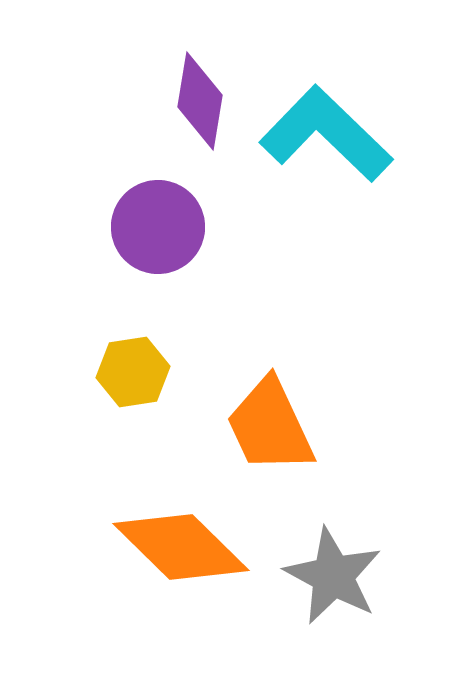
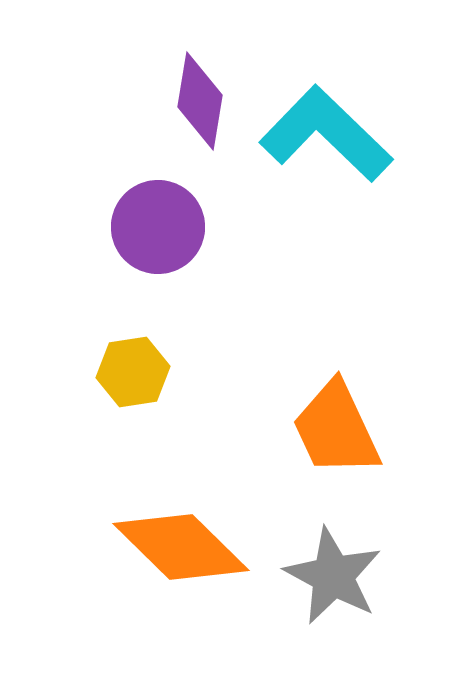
orange trapezoid: moved 66 px right, 3 px down
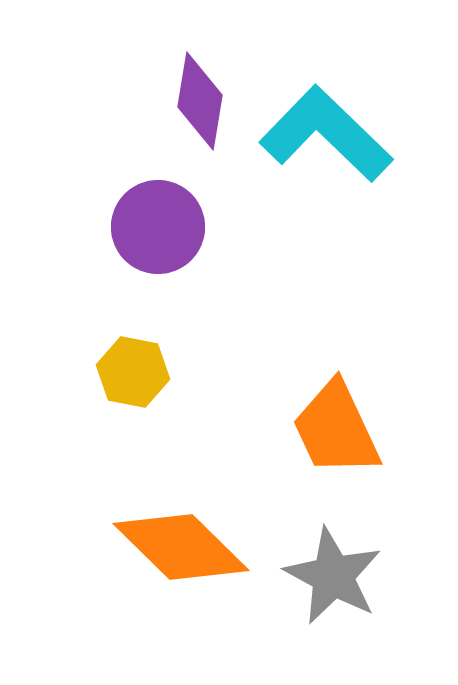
yellow hexagon: rotated 20 degrees clockwise
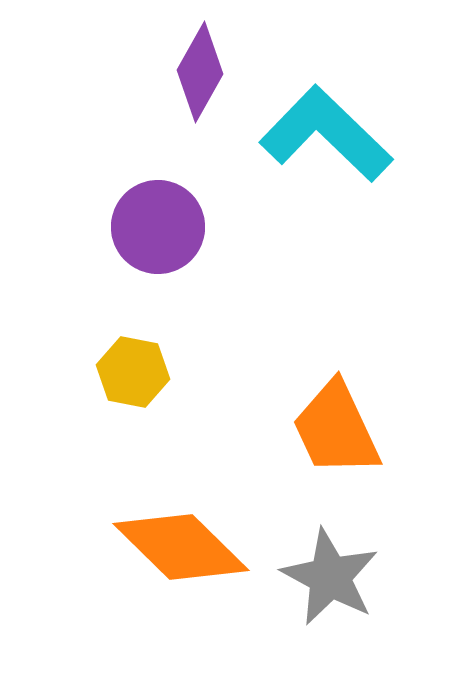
purple diamond: moved 29 px up; rotated 20 degrees clockwise
gray star: moved 3 px left, 1 px down
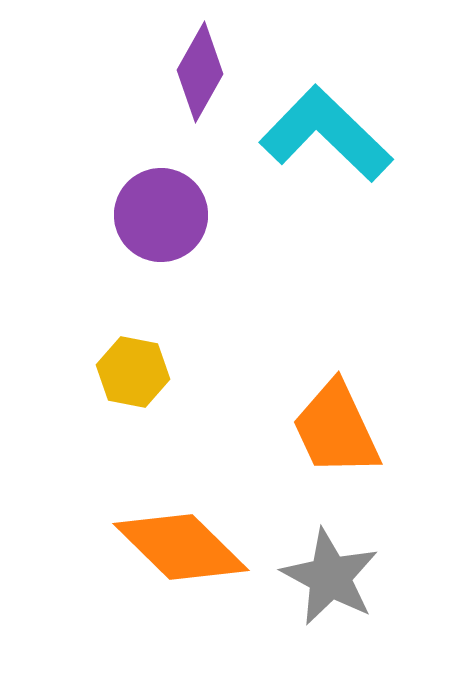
purple circle: moved 3 px right, 12 px up
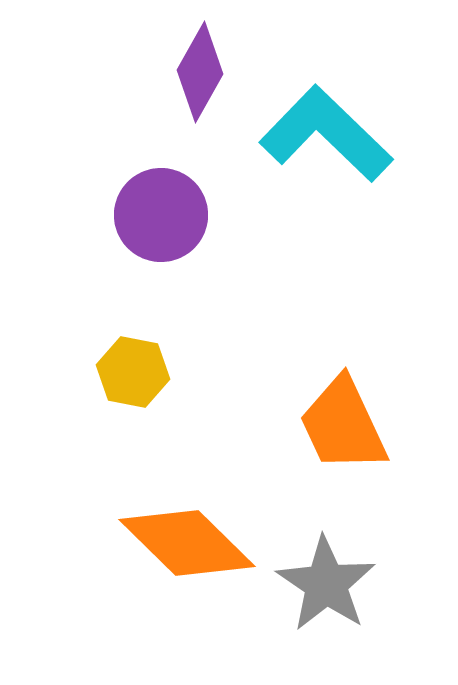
orange trapezoid: moved 7 px right, 4 px up
orange diamond: moved 6 px right, 4 px up
gray star: moved 4 px left, 7 px down; rotated 6 degrees clockwise
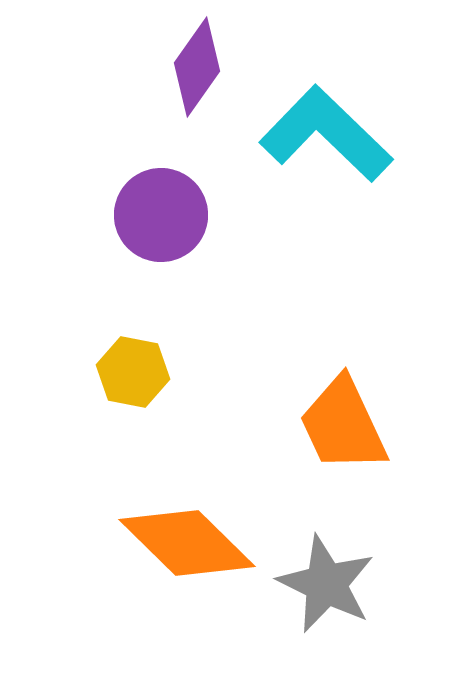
purple diamond: moved 3 px left, 5 px up; rotated 6 degrees clockwise
gray star: rotated 8 degrees counterclockwise
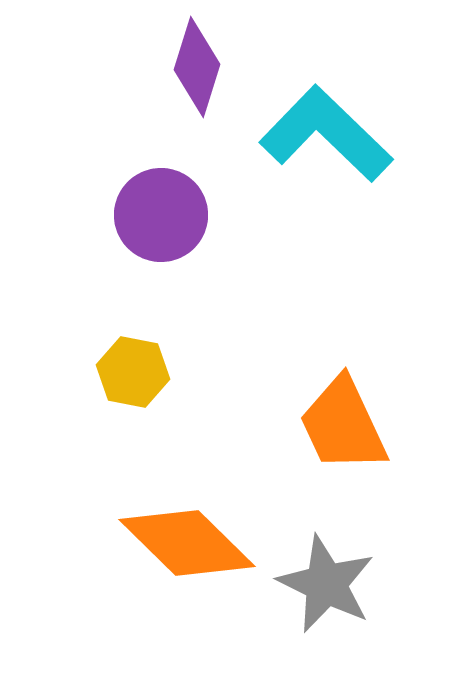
purple diamond: rotated 18 degrees counterclockwise
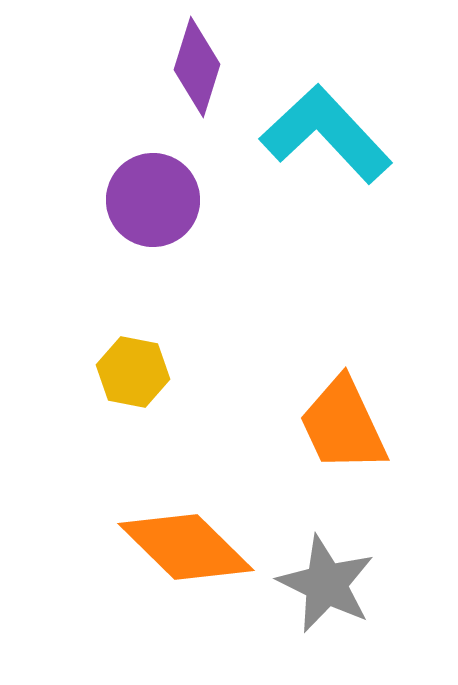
cyan L-shape: rotated 3 degrees clockwise
purple circle: moved 8 px left, 15 px up
orange diamond: moved 1 px left, 4 px down
